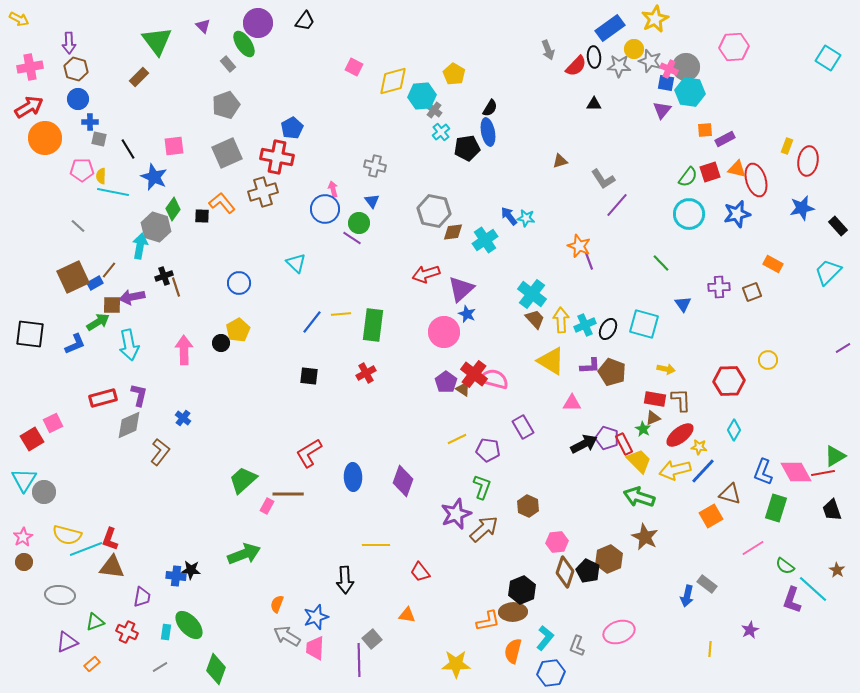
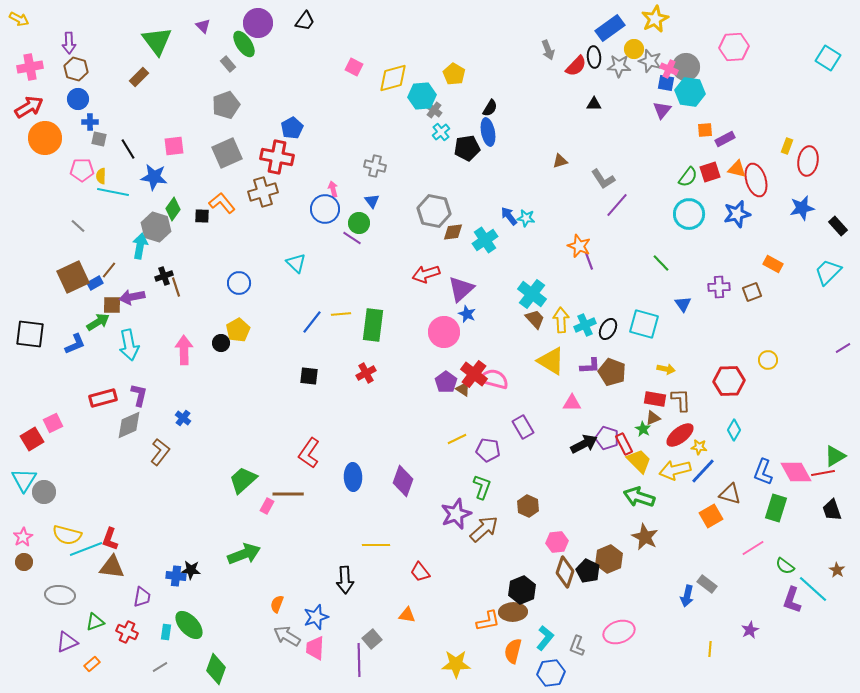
yellow diamond at (393, 81): moved 3 px up
blue star at (154, 177): rotated 16 degrees counterclockwise
red L-shape at (309, 453): rotated 24 degrees counterclockwise
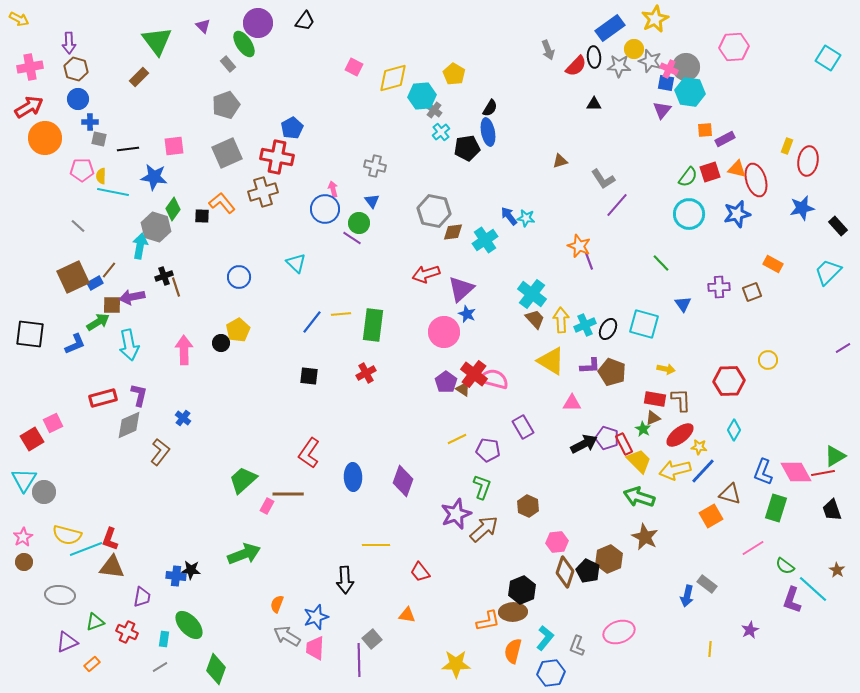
black line at (128, 149): rotated 65 degrees counterclockwise
blue circle at (239, 283): moved 6 px up
cyan rectangle at (166, 632): moved 2 px left, 7 px down
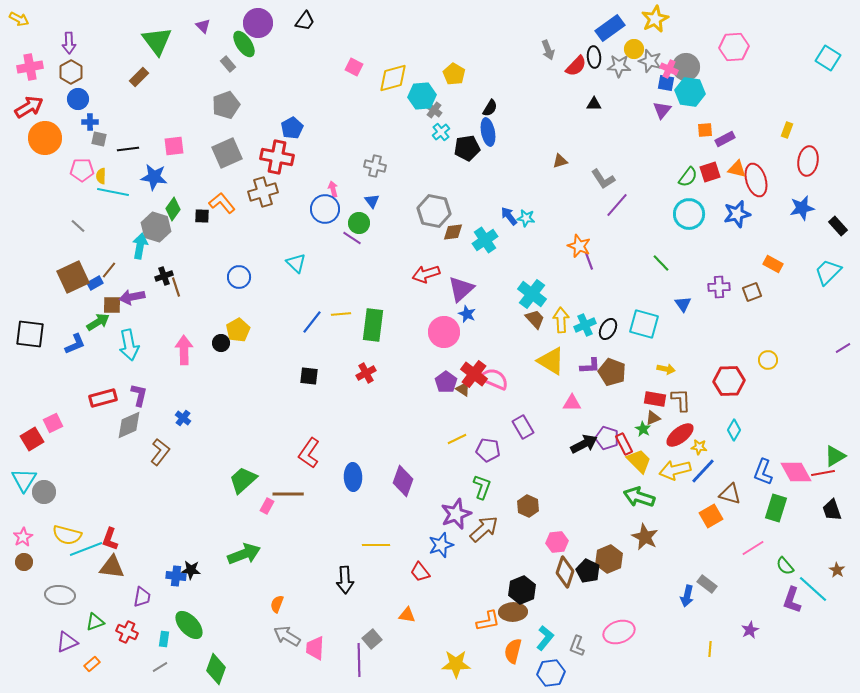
brown hexagon at (76, 69): moved 5 px left, 3 px down; rotated 15 degrees clockwise
yellow rectangle at (787, 146): moved 16 px up
pink semicircle at (494, 379): rotated 8 degrees clockwise
green semicircle at (785, 566): rotated 12 degrees clockwise
blue star at (316, 617): moved 125 px right, 72 px up
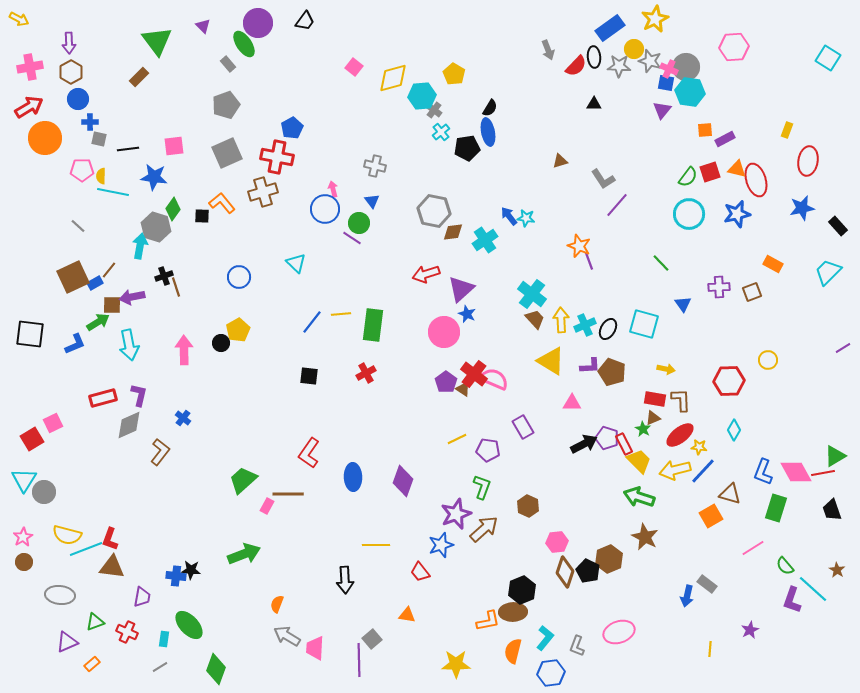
pink square at (354, 67): rotated 12 degrees clockwise
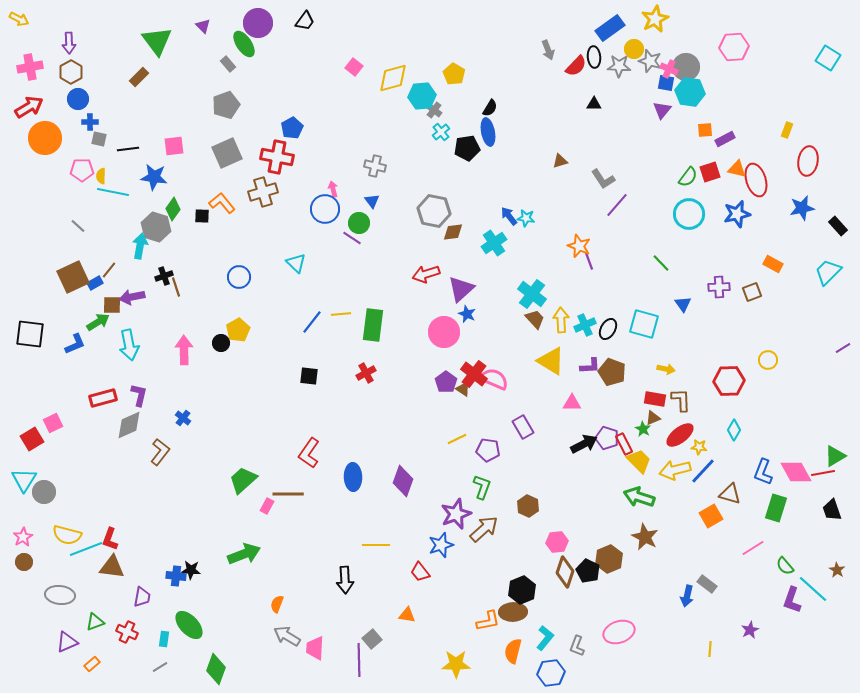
cyan cross at (485, 240): moved 9 px right, 3 px down
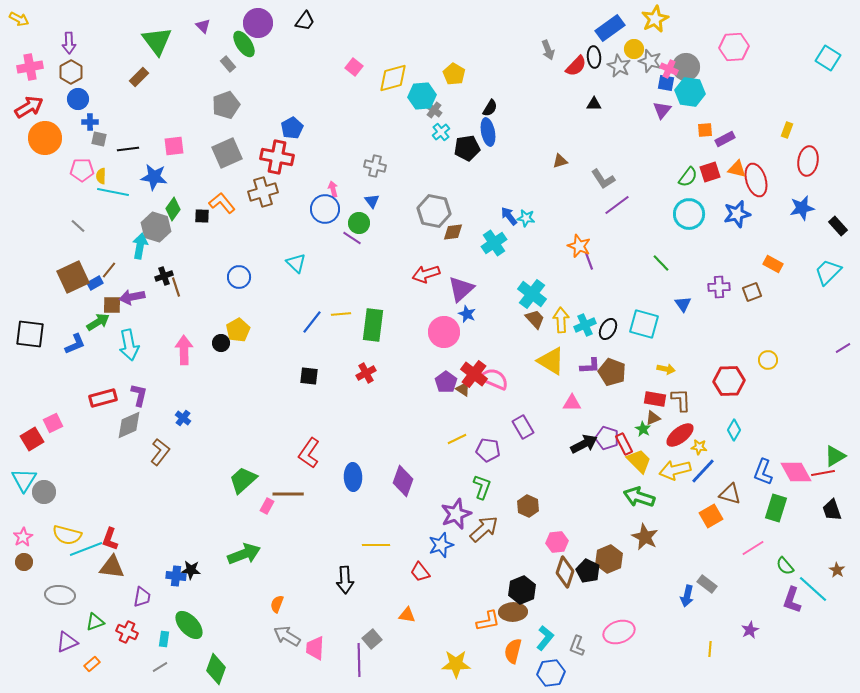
gray star at (619, 66): rotated 25 degrees clockwise
purple line at (617, 205): rotated 12 degrees clockwise
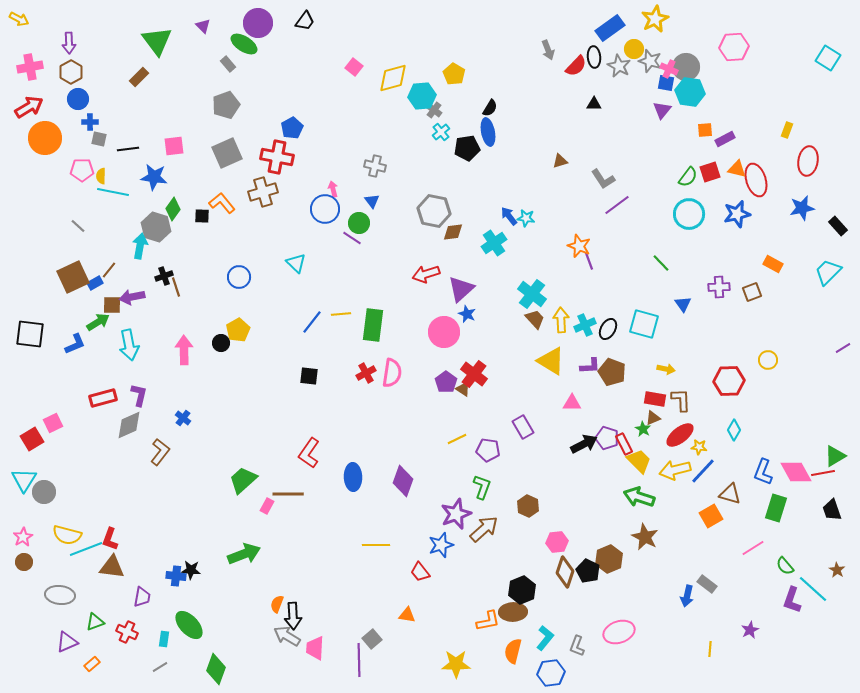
green ellipse at (244, 44): rotated 24 degrees counterclockwise
pink semicircle at (494, 379): moved 102 px left, 6 px up; rotated 76 degrees clockwise
black arrow at (345, 580): moved 52 px left, 36 px down
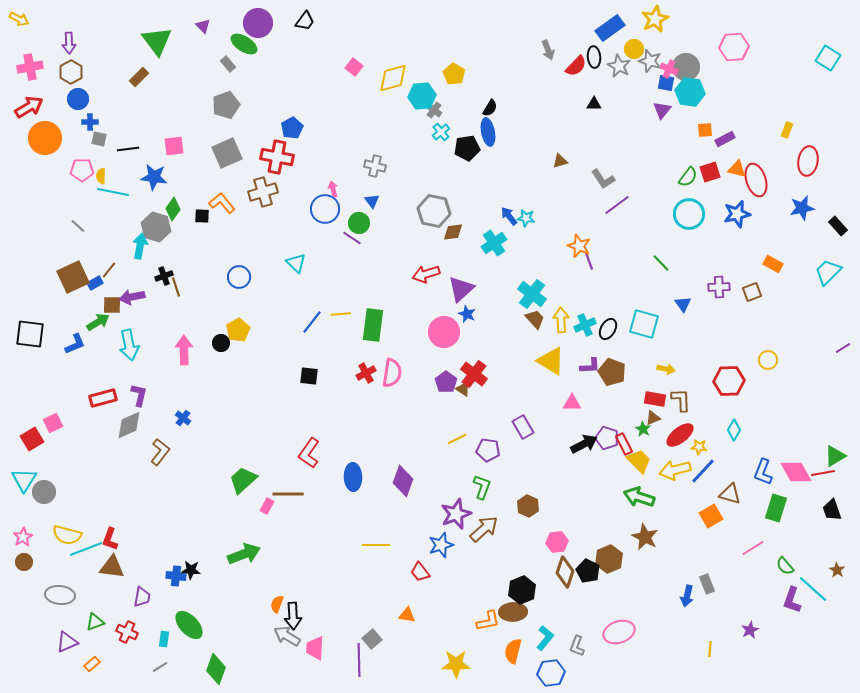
gray rectangle at (707, 584): rotated 30 degrees clockwise
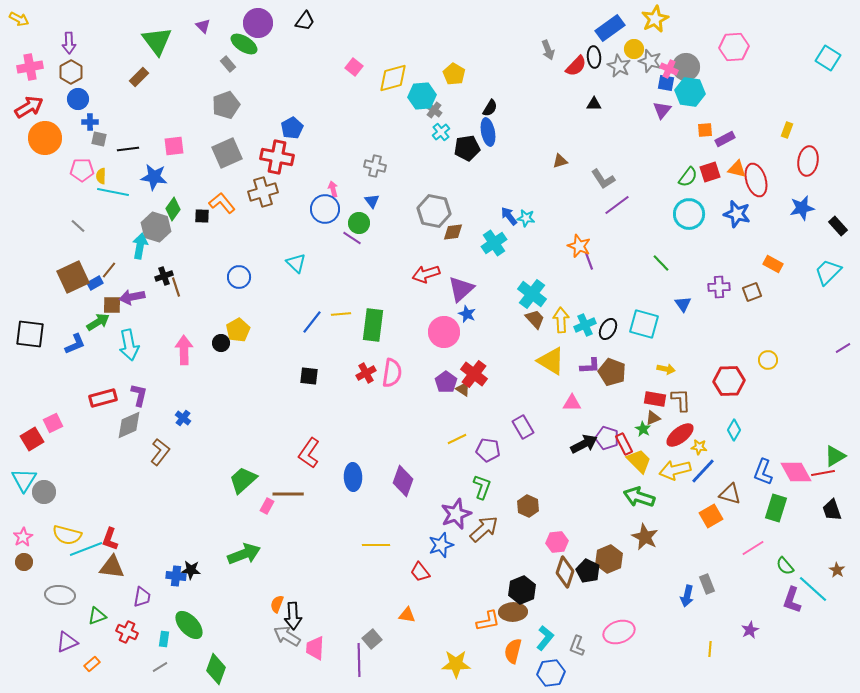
blue star at (737, 214): rotated 28 degrees clockwise
green triangle at (95, 622): moved 2 px right, 6 px up
